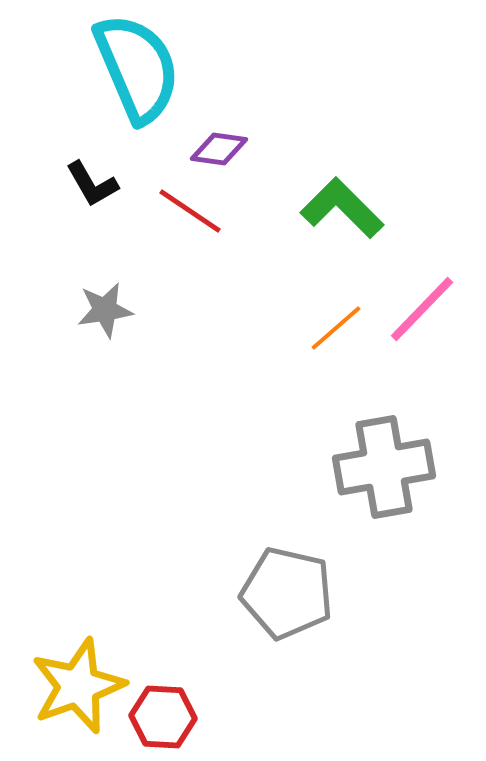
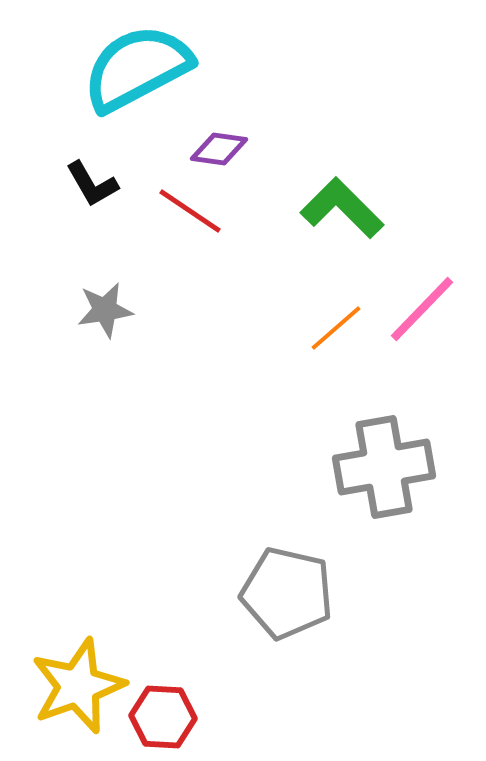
cyan semicircle: rotated 95 degrees counterclockwise
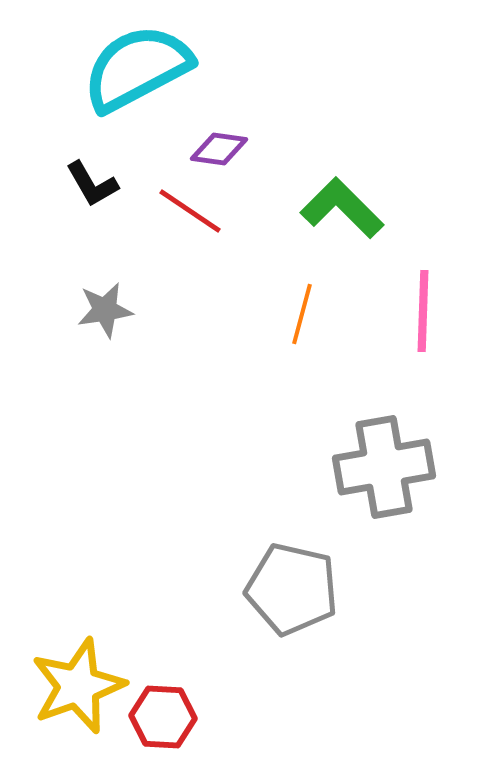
pink line: moved 1 px right, 2 px down; rotated 42 degrees counterclockwise
orange line: moved 34 px left, 14 px up; rotated 34 degrees counterclockwise
gray pentagon: moved 5 px right, 4 px up
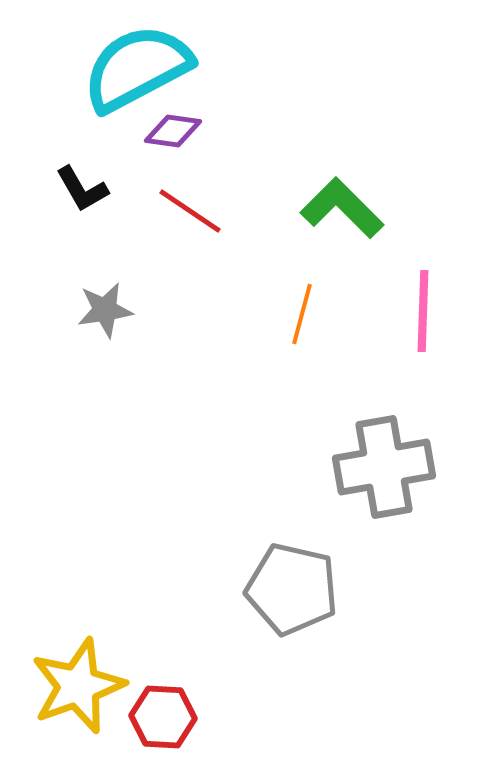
purple diamond: moved 46 px left, 18 px up
black L-shape: moved 10 px left, 5 px down
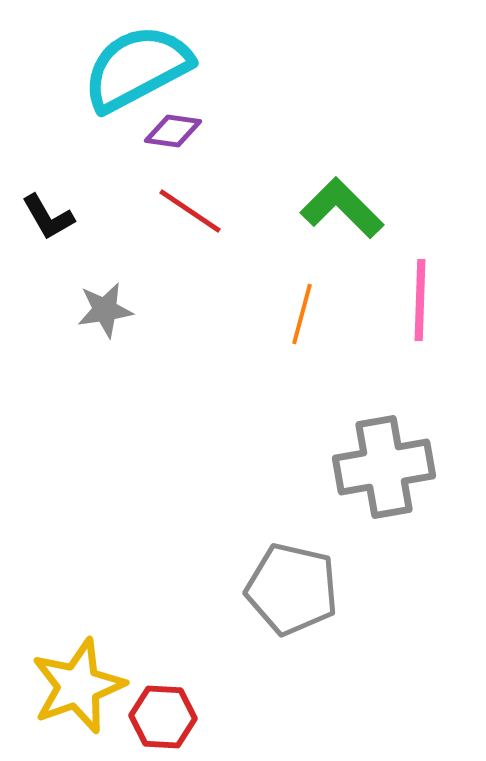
black L-shape: moved 34 px left, 28 px down
pink line: moved 3 px left, 11 px up
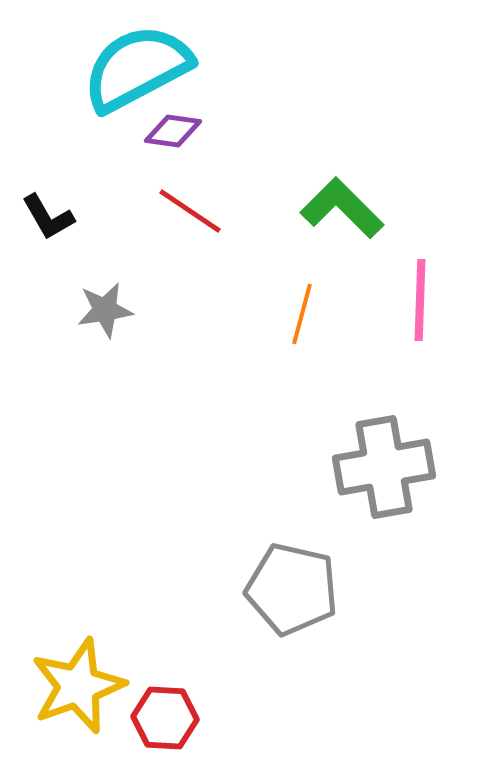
red hexagon: moved 2 px right, 1 px down
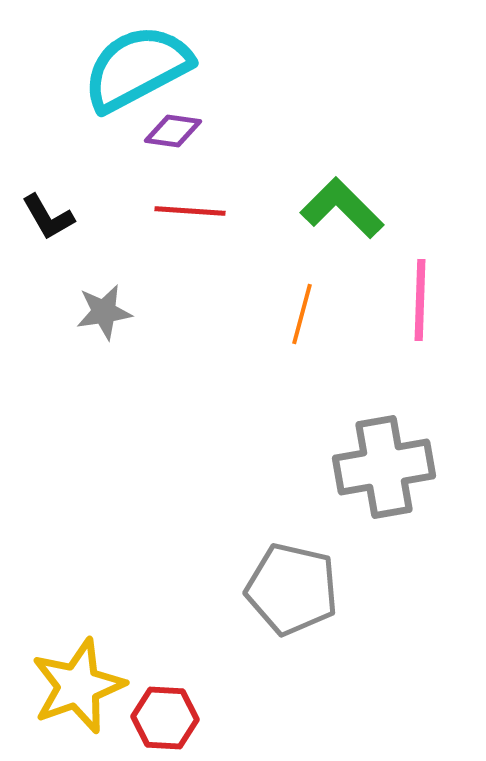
red line: rotated 30 degrees counterclockwise
gray star: moved 1 px left, 2 px down
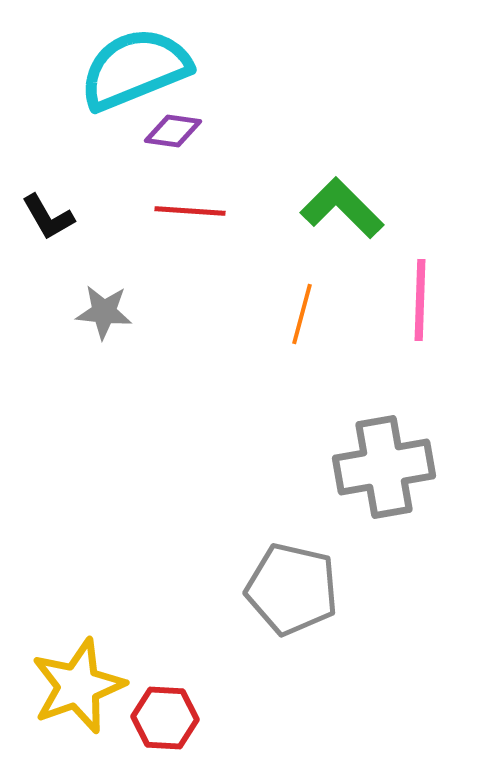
cyan semicircle: moved 2 px left, 1 px down; rotated 6 degrees clockwise
gray star: rotated 14 degrees clockwise
